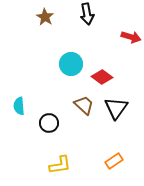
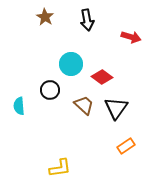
black arrow: moved 6 px down
black circle: moved 1 px right, 33 px up
orange rectangle: moved 12 px right, 15 px up
yellow L-shape: moved 3 px down
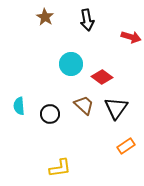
black circle: moved 24 px down
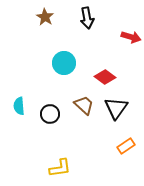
black arrow: moved 2 px up
cyan circle: moved 7 px left, 1 px up
red diamond: moved 3 px right
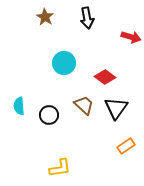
black circle: moved 1 px left, 1 px down
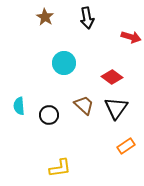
red diamond: moved 7 px right
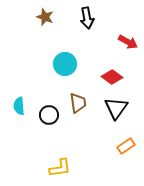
brown star: rotated 12 degrees counterclockwise
red arrow: moved 3 px left, 5 px down; rotated 12 degrees clockwise
cyan circle: moved 1 px right, 1 px down
brown trapezoid: moved 6 px left, 2 px up; rotated 40 degrees clockwise
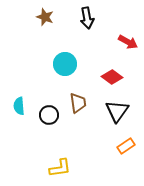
black triangle: moved 1 px right, 3 px down
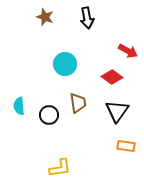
red arrow: moved 9 px down
orange rectangle: rotated 42 degrees clockwise
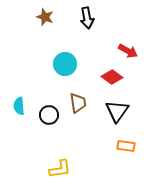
yellow L-shape: moved 1 px down
